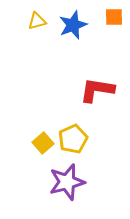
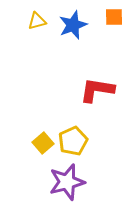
yellow pentagon: moved 2 px down
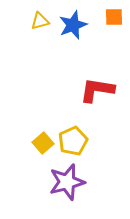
yellow triangle: moved 3 px right
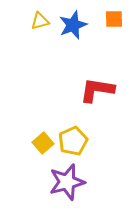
orange square: moved 2 px down
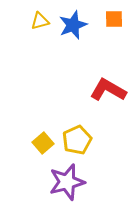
red L-shape: moved 11 px right; rotated 21 degrees clockwise
yellow pentagon: moved 4 px right, 1 px up
